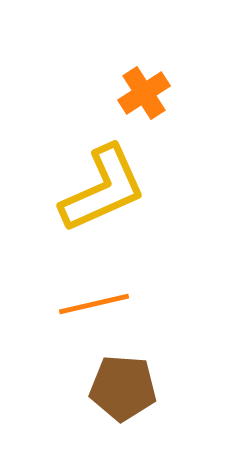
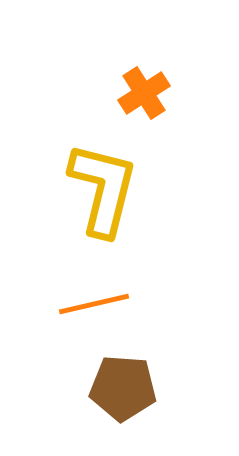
yellow L-shape: rotated 52 degrees counterclockwise
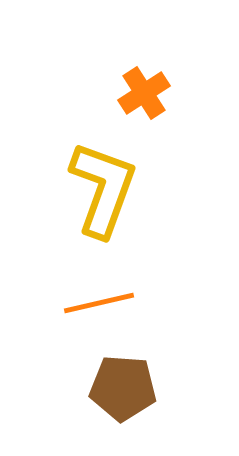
yellow L-shape: rotated 6 degrees clockwise
orange line: moved 5 px right, 1 px up
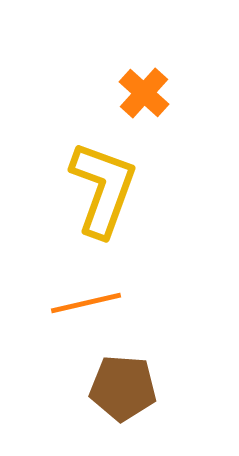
orange cross: rotated 15 degrees counterclockwise
orange line: moved 13 px left
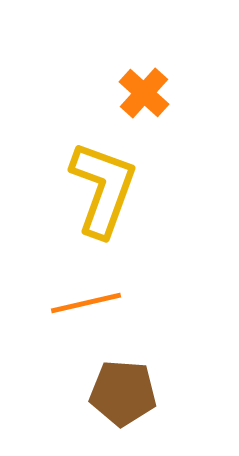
brown pentagon: moved 5 px down
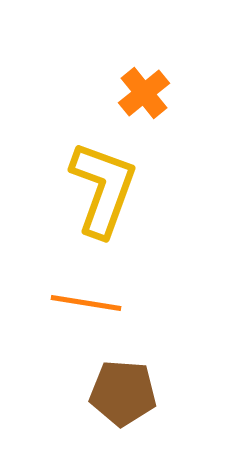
orange cross: rotated 9 degrees clockwise
orange line: rotated 22 degrees clockwise
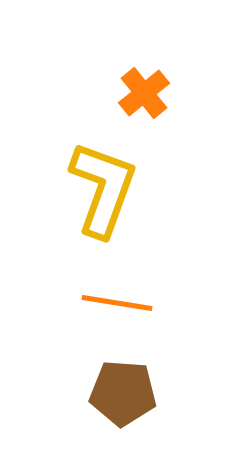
orange line: moved 31 px right
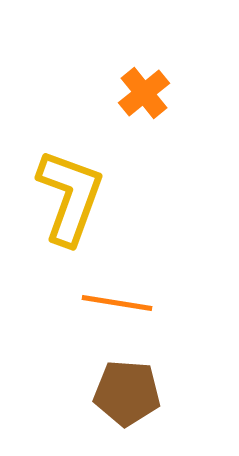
yellow L-shape: moved 33 px left, 8 px down
brown pentagon: moved 4 px right
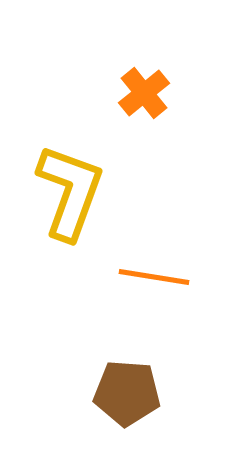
yellow L-shape: moved 5 px up
orange line: moved 37 px right, 26 px up
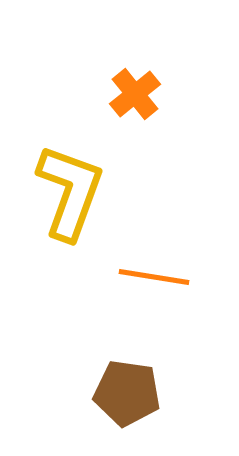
orange cross: moved 9 px left, 1 px down
brown pentagon: rotated 4 degrees clockwise
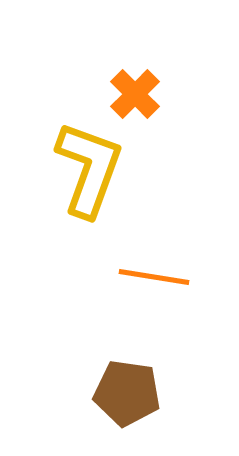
orange cross: rotated 6 degrees counterclockwise
yellow L-shape: moved 19 px right, 23 px up
